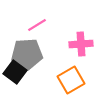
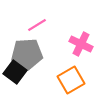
pink cross: rotated 30 degrees clockwise
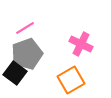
pink line: moved 12 px left, 3 px down
gray pentagon: rotated 16 degrees counterclockwise
black square: moved 1 px down
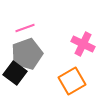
pink line: rotated 12 degrees clockwise
pink cross: moved 2 px right
orange square: moved 1 px right, 1 px down
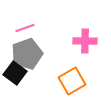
pink cross: moved 2 px right, 3 px up; rotated 25 degrees counterclockwise
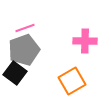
gray pentagon: moved 3 px left, 4 px up
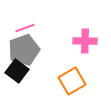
black square: moved 2 px right, 2 px up
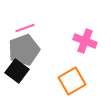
pink cross: rotated 20 degrees clockwise
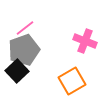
pink line: rotated 18 degrees counterclockwise
black square: rotated 10 degrees clockwise
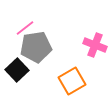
pink cross: moved 10 px right, 4 px down
gray pentagon: moved 12 px right, 3 px up; rotated 12 degrees clockwise
black square: moved 1 px up
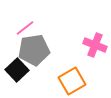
gray pentagon: moved 2 px left, 3 px down
